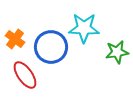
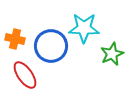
orange cross: rotated 24 degrees counterclockwise
blue circle: moved 1 px up
green star: moved 5 px left, 2 px down; rotated 15 degrees counterclockwise
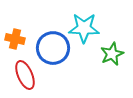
blue circle: moved 2 px right, 2 px down
red ellipse: rotated 12 degrees clockwise
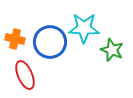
blue circle: moved 3 px left, 6 px up
green star: moved 4 px up; rotated 25 degrees counterclockwise
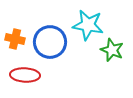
cyan star: moved 4 px right, 3 px up; rotated 8 degrees clockwise
red ellipse: rotated 64 degrees counterclockwise
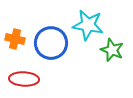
blue circle: moved 1 px right, 1 px down
red ellipse: moved 1 px left, 4 px down
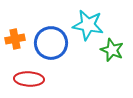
orange cross: rotated 24 degrees counterclockwise
red ellipse: moved 5 px right
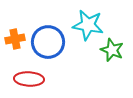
blue circle: moved 3 px left, 1 px up
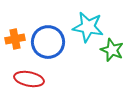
cyan star: moved 2 px down
red ellipse: rotated 8 degrees clockwise
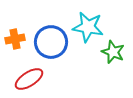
blue circle: moved 3 px right
green star: moved 1 px right, 2 px down
red ellipse: rotated 44 degrees counterclockwise
